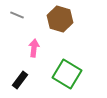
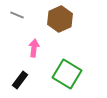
brown hexagon: rotated 20 degrees clockwise
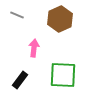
green square: moved 4 px left, 1 px down; rotated 28 degrees counterclockwise
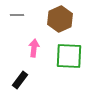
gray line: rotated 24 degrees counterclockwise
green square: moved 6 px right, 19 px up
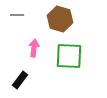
brown hexagon: rotated 20 degrees counterclockwise
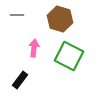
green square: rotated 24 degrees clockwise
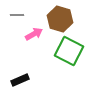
pink arrow: moved 14 px up; rotated 54 degrees clockwise
green square: moved 5 px up
black rectangle: rotated 30 degrees clockwise
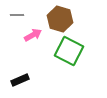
pink arrow: moved 1 px left, 1 px down
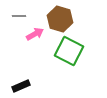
gray line: moved 2 px right, 1 px down
pink arrow: moved 2 px right, 1 px up
black rectangle: moved 1 px right, 6 px down
